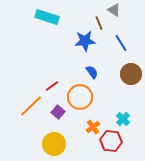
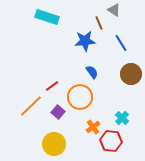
cyan cross: moved 1 px left, 1 px up
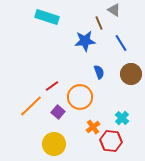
blue semicircle: moved 7 px right; rotated 16 degrees clockwise
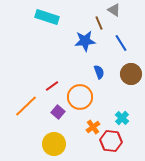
orange line: moved 5 px left
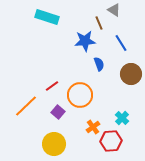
blue semicircle: moved 8 px up
orange circle: moved 2 px up
red hexagon: rotated 10 degrees counterclockwise
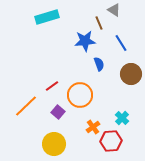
cyan rectangle: rotated 35 degrees counterclockwise
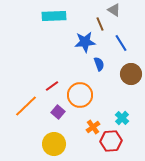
cyan rectangle: moved 7 px right, 1 px up; rotated 15 degrees clockwise
brown line: moved 1 px right, 1 px down
blue star: moved 1 px down
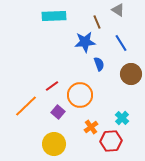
gray triangle: moved 4 px right
brown line: moved 3 px left, 2 px up
orange cross: moved 2 px left
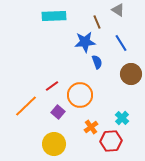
blue semicircle: moved 2 px left, 2 px up
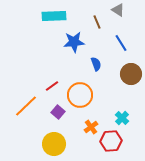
blue star: moved 11 px left
blue semicircle: moved 1 px left, 2 px down
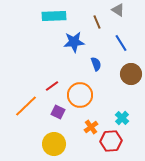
purple square: rotated 16 degrees counterclockwise
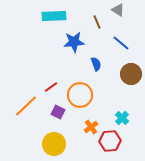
blue line: rotated 18 degrees counterclockwise
red line: moved 1 px left, 1 px down
red hexagon: moved 1 px left
